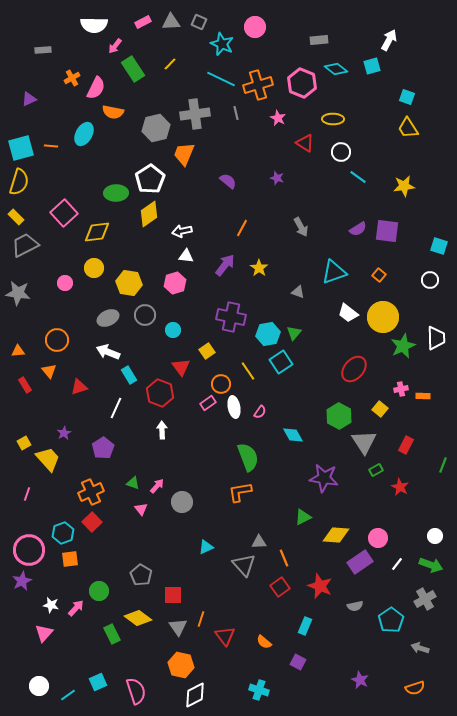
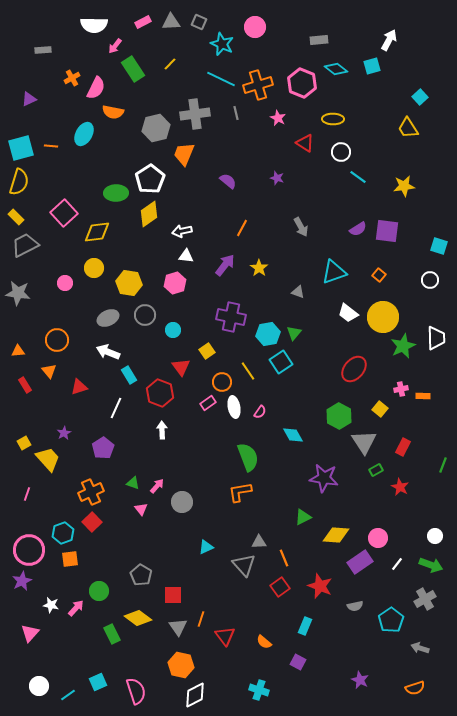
cyan square at (407, 97): moved 13 px right; rotated 28 degrees clockwise
orange circle at (221, 384): moved 1 px right, 2 px up
red rectangle at (406, 445): moved 3 px left, 2 px down
pink triangle at (44, 633): moved 14 px left
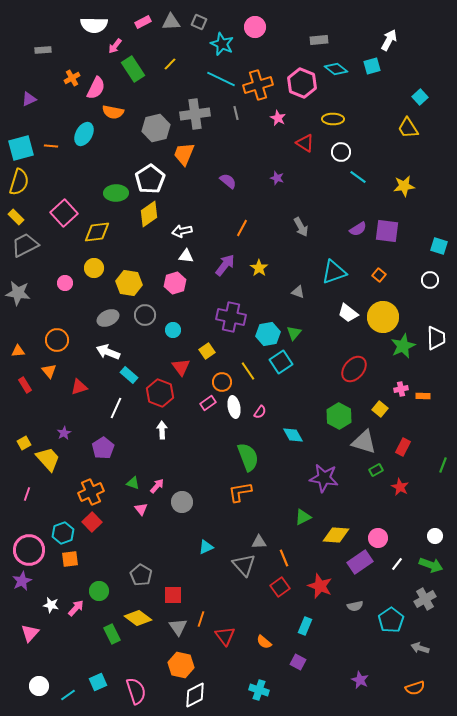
cyan rectangle at (129, 375): rotated 18 degrees counterclockwise
gray triangle at (364, 442): rotated 40 degrees counterclockwise
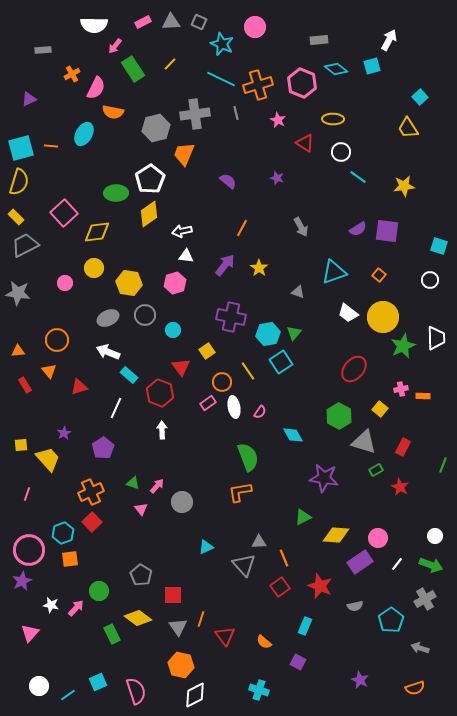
orange cross at (72, 78): moved 4 px up
pink star at (278, 118): moved 2 px down
yellow square at (24, 443): moved 3 px left, 2 px down; rotated 24 degrees clockwise
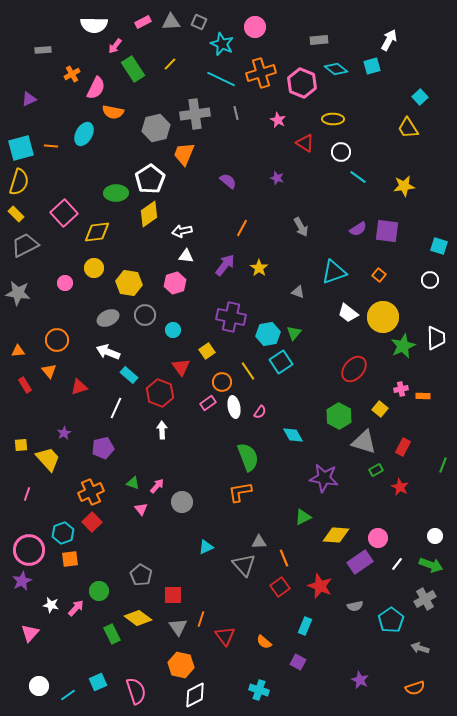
orange cross at (258, 85): moved 3 px right, 12 px up
yellow rectangle at (16, 217): moved 3 px up
purple pentagon at (103, 448): rotated 20 degrees clockwise
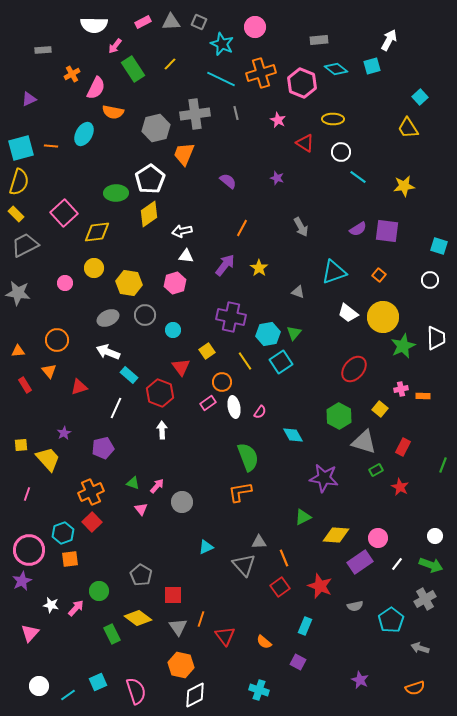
yellow line at (248, 371): moved 3 px left, 10 px up
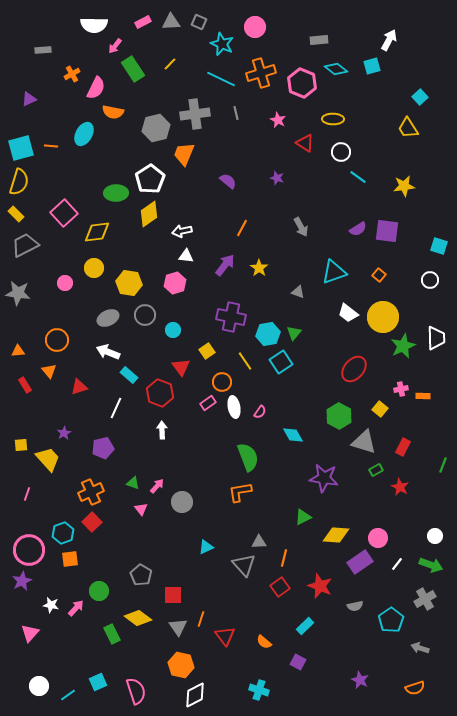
orange line at (284, 558): rotated 36 degrees clockwise
cyan rectangle at (305, 626): rotated 24 degrees clockwise
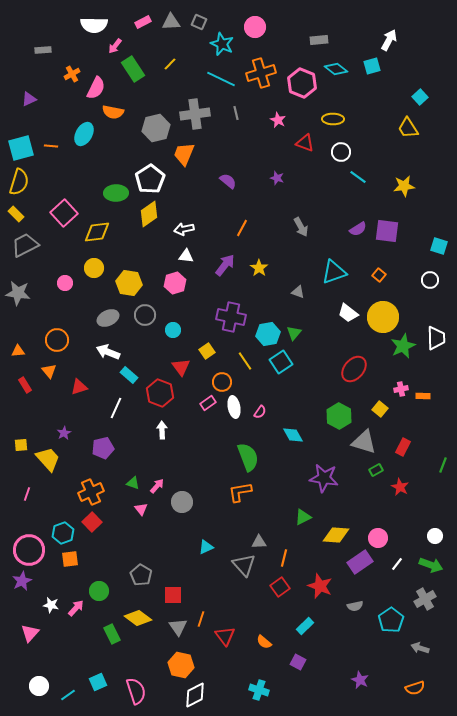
red triangle at (305, 143): rotated 12 degrees counterclockwise
white arrow at (182, 231): moved 2 px right, 2 px up
